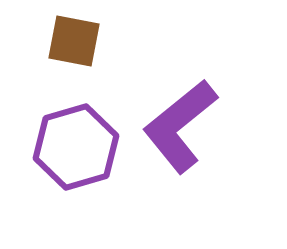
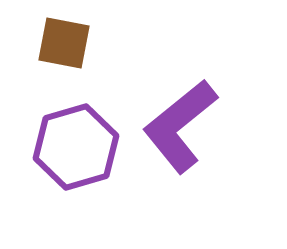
brown square: moved 10 px left, 2 px down
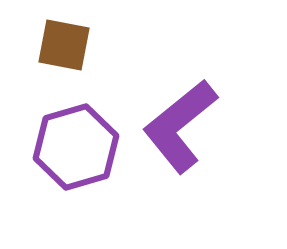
brown square: moved 2 px down
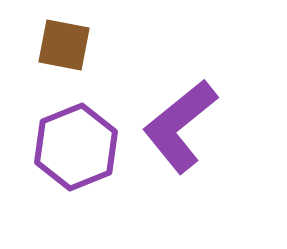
purple hexagon: rotated 6 degrees counterclockwise
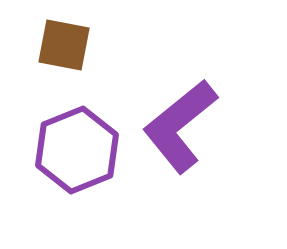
purple hexagon: moved 1 px right, 3 px down
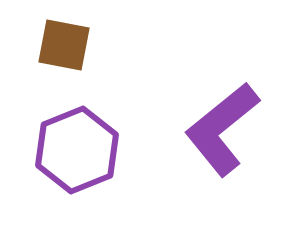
purple L-shape: moved 42 px right, 3 px down
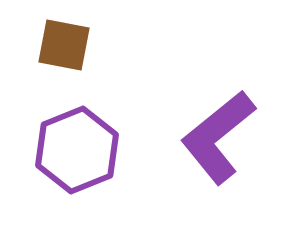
purple L-shape: moved 4 px left, 8 px down
